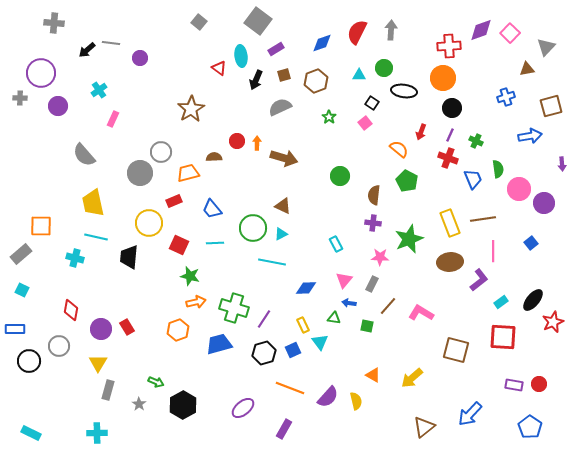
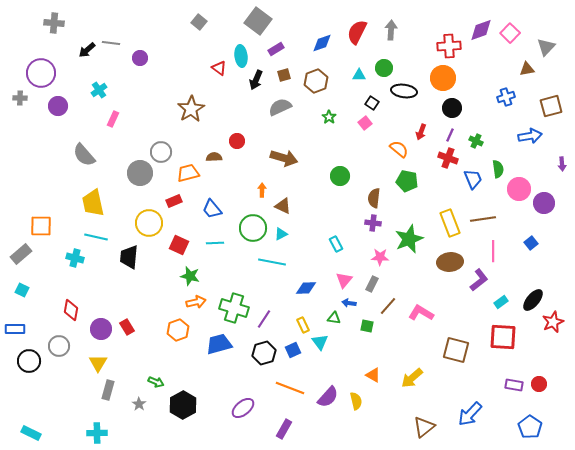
orange arrow at (257, 143): moved 5 px right, 47 px down
green pentagon at (407, 181): rotated 15 degrees counterclockwise
brown semicircle at (374, 195): moved 3 px down
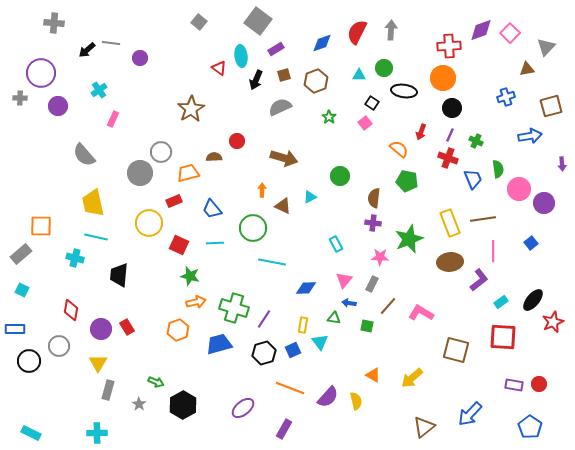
cyan triangle at (281, 234): moved 29 px right, 37 px up
black trapezoid at (129, 257): moved 10 px left, 18 px down
yellow rectangle at (303, 325): rotated 35 degrees clockwise
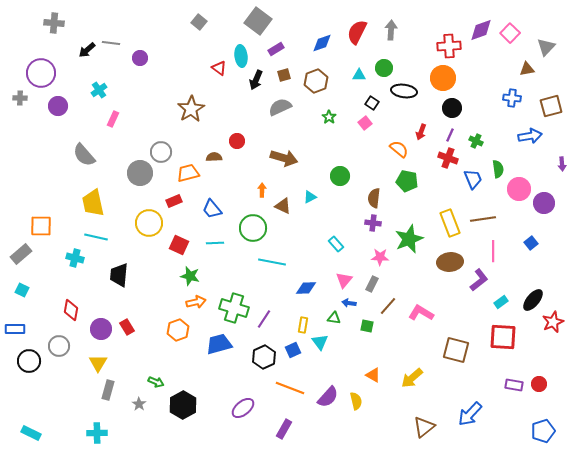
blue cross at (506, 97): moved 6 px right, 1 px down; rotated 24 degrees clockwise
cyan rectangle at (336, 244): rotated 14 degrees counterclockwise
black hexagon at (264, 353): moved 4 px down; rotated 10 degrees counterclockwise
blue pentagon at (530, 427): moved 13 px right, 4 px down; rotated 20 degrees clockwise
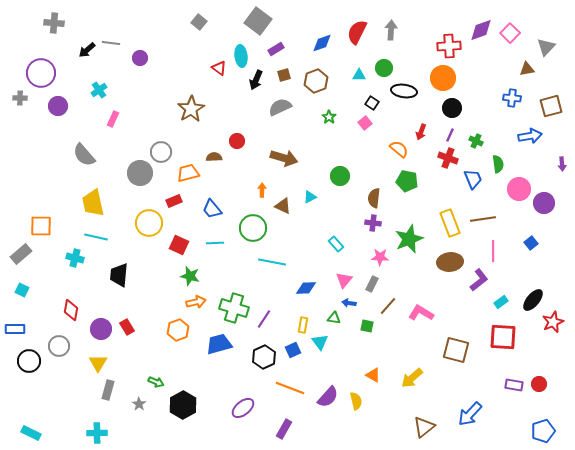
green semicircle at (498, 169): moved 5 px up
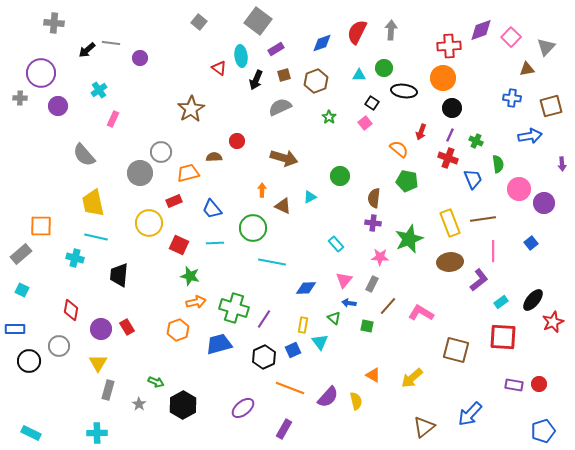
pink square at (510, 33): moved 1 px right, 4 px down
green triangle at (334, 318): rotated 32 degrees clockwise
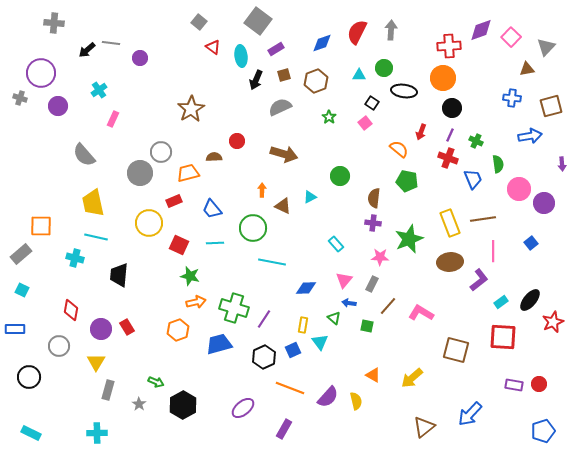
red triangle at (219, 68): moved 6 px left, 21 px up
gray cross at (20, 98): rotated 16 degrees clockwise
brown arrow at (284, 158): moved 4 px up
black ellipse at (533, 300): moved 3 px left
black circle at (29, 361): moved 16 px down
yellow triangle at (98, 363): moved 2 px left, 1 px up
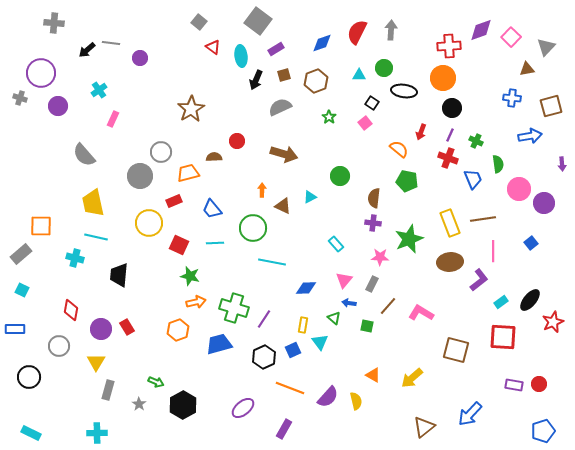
gray circle at (140, 173): moved 3 px down
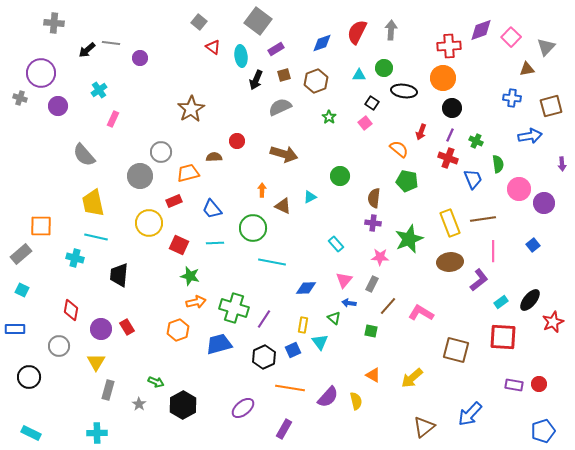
blue square at (531, 243): moved 2 px right, 2 px down
green square at (367, 326): moved 4 px right, 5 px down
orange line at (290, 388): rotated 12 degrees counterclockwise
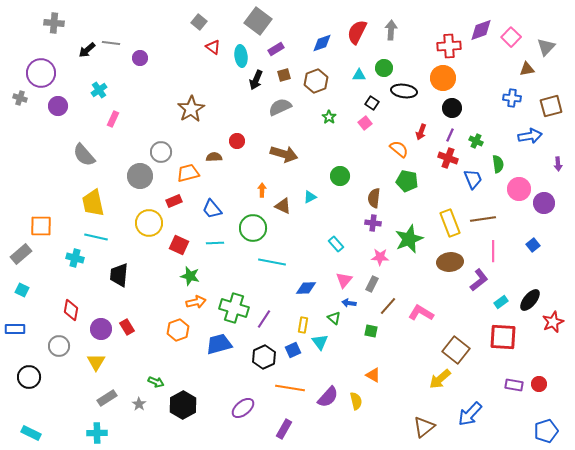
purple arrow at (562, 164): moved 4 px left
brown square at (456, 350): rotated 24 degrees clockwise
yellow arrow at (412, 378): moved 28 px right, 1 px down
gray rectangle at (108, 390): moved 1 px left, 8 px down; rotated 42 degrees clockwise
blue pentagon at (543, 431): moved 3 px right
